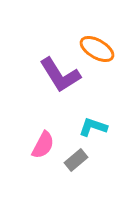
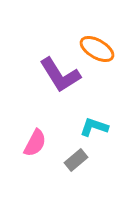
cyan L-shape: moved 1 px right
pink semicircle: moved 8 px left, 2 px up
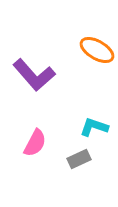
orange ellipse: moved 1 px down
purple L-shape: moved 26 px left; rotated 9 degrees counterclockwise
gray rectangle: moved 3 px right, 1 px up; rotated 15 degrees clockwise
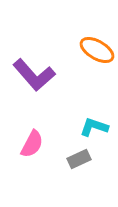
pink semicircle: moved 3 px left, 1 px down
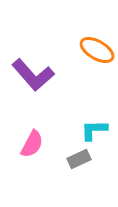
purple L-shape: moved 1 px left
cyan L-shape: moved 3 px down; rotated 20 degrees counterclockwise
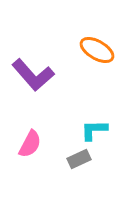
pink semicircle: moved 2 px left
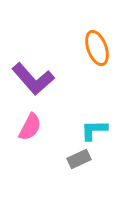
orange ellipse: moved 2 px up; rotated 40 degrees clockwise
purple L-shape: moved 4 px down
pink semicircle: moved 17 px up
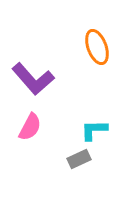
orange ellipse: moved 1 px up
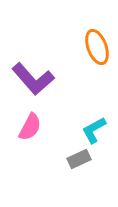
cyan L-shape: rotated 28 degrees counterclockwise
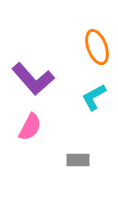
cyan L-shape: moved 33 px up
gray rectangle: moved 1 px left, 1 px down; rotated 25 degrees clockwise
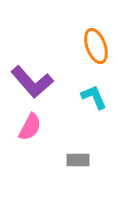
orange ellipse: moved 1 px left, 1 px up
purple L-shape: moved 1 px left, 3 px down
cyan L-shape: rotated 96 degrees clockwise
